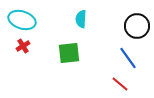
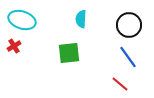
black circle: moved 8 px left, 1 px up
red cross: moved 9 px left
blue line: moved 1 px up
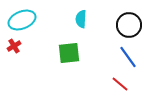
cyan ellipse: rotated 40 degrees counterclockwise
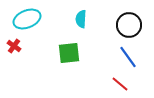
cyan ellipse: moved 5 px right, 1 px up
red cross: rotated 24 degrees counterclockwise
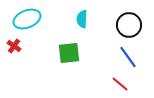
cyan semicircle: moved 1 px right
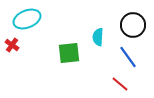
cyan semicircle: moved 16 px right, 18 px down
black circle: moved 4 px right
red cross: moved 2 px left, 1 px up
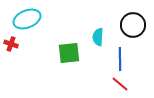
red cross: moved 1 px left, 1 px up; rotated 16 degrees counterclockwise
blue line: moved 8 px left, 2 px down; rotated 35 degrees clockwise
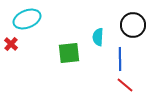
red cross: rotated 24 degrees clockwise
red line: moved 5 px right, 1 px down
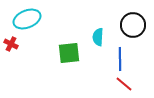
red cross: rotated 16 degrees counterclockwise
red line: moved 1 px left, 1 px up
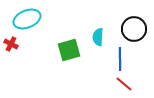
black circle: moved 1 px right, 4 px down
green square: moved 3 px up; rotated 10 degrees counterclockwise
